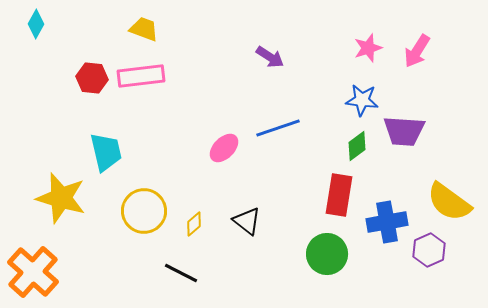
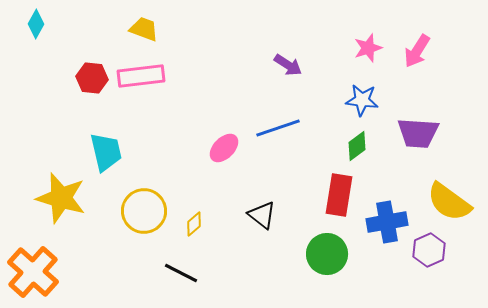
purple arrow: moved 18 px right, 8 px down
purple trapezoid: moved 14 px right, 2 px down
black triangle: moved 15 px right, 6 px up
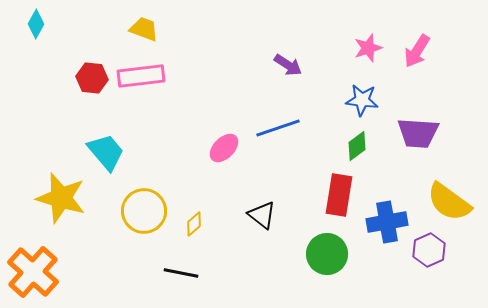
cyan trapezoid: rotated 27 degrees counterclockwise
black line: rotated 16 degrees counterclockwise
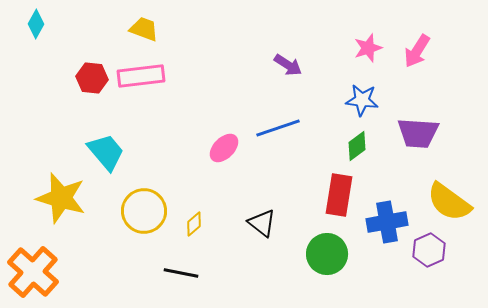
black triangle: moved 8 px down
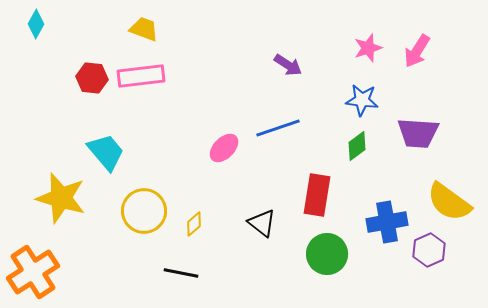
red rectangle: moved 22 px left
orange cross: rotated 15 degrees clockwise
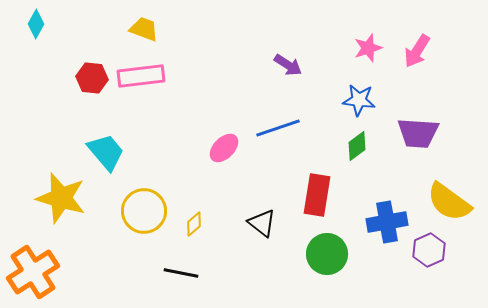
blue star: moved 3 px left
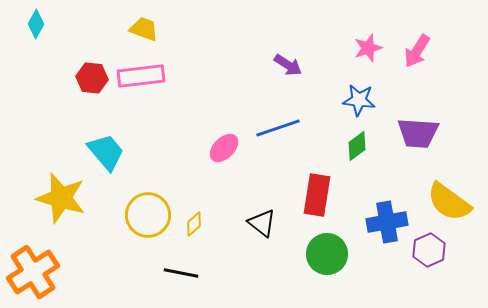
yellow circle: moved 4 px right, 4 px down
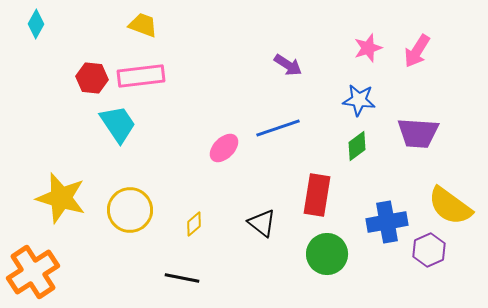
yellow trapezoid: moved 1 px left, 4 px up
cyan trapezoid: moved 12 px right, 28 px up; rotated 6 degrees clockwise
yellow semicircle: moved 1 px right, 4 px down
yellow circle: moved 18 px left, 5 px up
black line: moved 1 px right, 5 px down
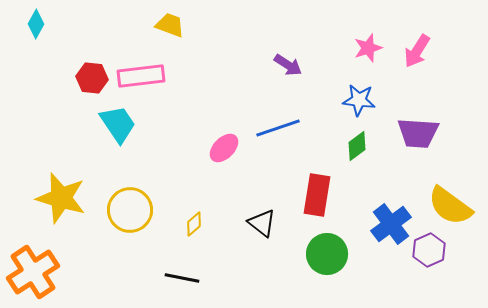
yellow trapezoid: moved 27 px right
blue cross: moved 4 px right, 2 px down; rotated 27 degrees counterclockwise
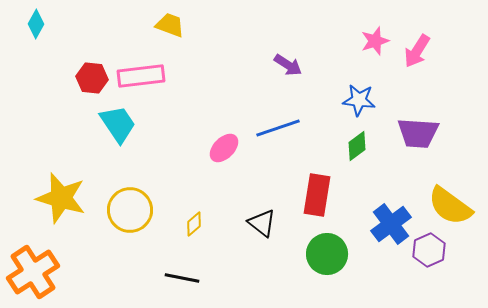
pink star: moved 7 px right, 7 px up
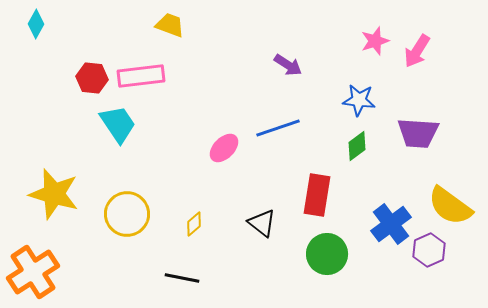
yellow star: moved 7 px left, 4 px up
yellow circle: moved 3 px left, 4 px down
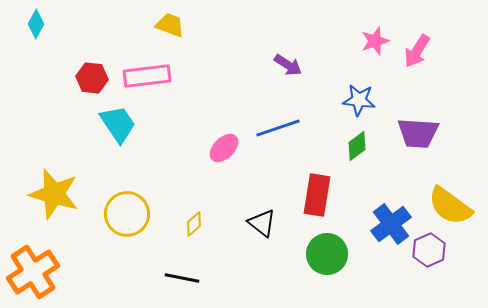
pink rectangle: moved 6 px right
